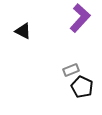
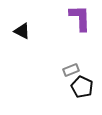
purple L-shape: rotated 44 degrees counterclockwise
black triangle: moved 1 px left
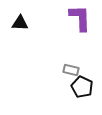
black triangle: moved 2 px left, 8 px up; rotated 24 degrees counterclockwise
gray rectangle: rotated 35 degrees clockwise
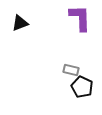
black triangle: rotated 24 degrees counterclockwise
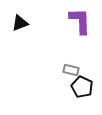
purple L-shape: moved 3 px down
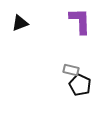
black pentagon: moved 2 px left, 2 px up
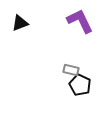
purple L-shape: rotated 24 degrees counterclockwise
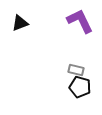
gray rectangle: moved 5 px right
black pentagon: moved 2 px down; rotated 10 degrees counterclockwise
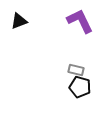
black triangle: moved 1 px left, 2 px up
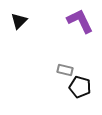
black triangle: rotated 24 degrees counterclockwise
gray rectangle: moved 11 px left
